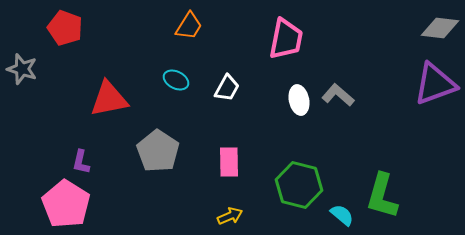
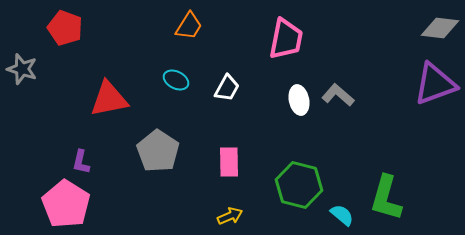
green L-shape: moved 4 px right, 2 px down
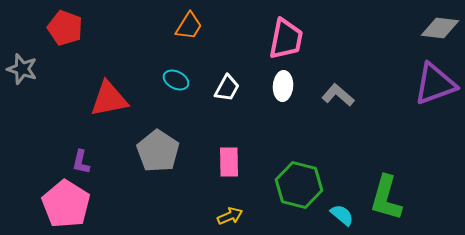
white ellipse: moved 16 px left, 14 px up; rotated 16 degrees clockwise
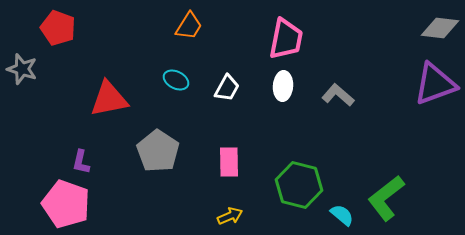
red pentagon: moved 7 px left
green L-shape: rotated 36 degrees clockwise
pink pentagon: rotated 12 degrees counterclockwise
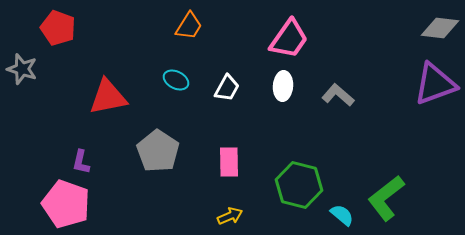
pink trapezoid: moved 3 px right; rotated 24 degrees clockwise
red triangle: moved 1 px left, 2 px up
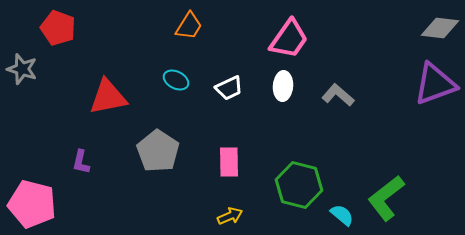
white trapezoid: moved 2 px right; rotated 36 degrees clockwise
pink pentagon: moved 34 px left; rotated 6 degrees counterclockwise
